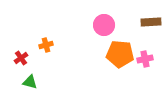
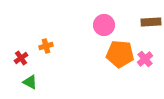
orange cross: moved 1 px down
pink cross: rotated 28 degrees counterclockwise
green triangle: rotated 14 degrees clockwise
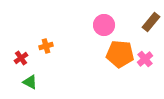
brown rectangle: rotated 48 degrees counterclockwise
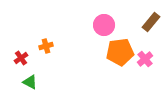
orange pentagon: moved 2 px up; rotated 12 degrees counterclockwise
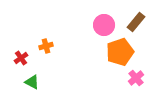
brown rectangle: moved 15 px left
orange pentagon: rotated 12 degrees counterclockwise
pink cross: moved 9 px left, 19 px down
green triangle: moved 2 px right
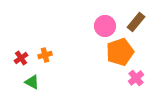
pink circle: moved 1 px right, 1 px down
orange cross: moved 1 px left, 9 px down
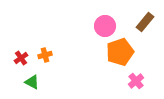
brown rectangle: moved 9 px right
pink cross: moved 3 px down
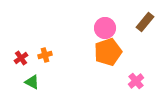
pink circle: moved 2 px down
orange pentagon: moved 12 px left
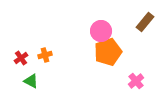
pink circle: moved 4 px left, 3 px down
green triangle: moved 1 px left, 1 px up
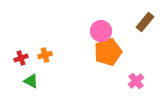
red cross: rotated 16 degrees clockwise
